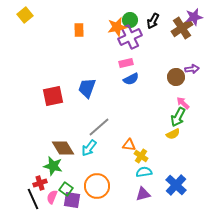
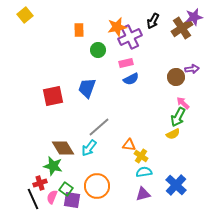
green circle: moved 32 px left, 30 px down
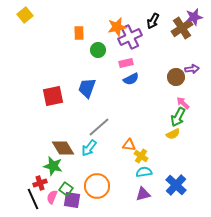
orange rectangle: moved 3 px down
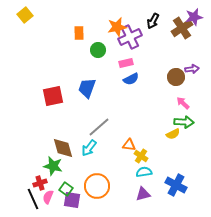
green arrow: moved 6 px right, 5 px down; rotated 114 degrees counterclockwise
brown diamond: rotated 15 degrees clockwise
blue cross: rotated 15 degrees counterclockwise
pink semicircle: moved 4 px left
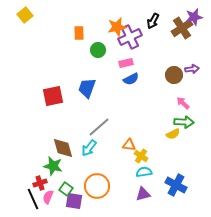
brown circle: moved 2 px left, 2 px up
purple square: moved 2 px right, 1 px down
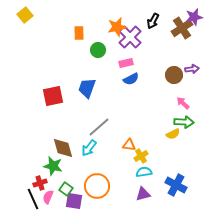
purple cross: rotated 20 degrees counterclockwise
yellow cross: rotated 24 degrees clockwise
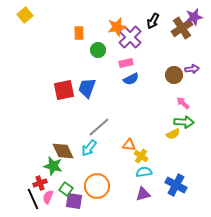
red square: moved 11 px right, 6 px up
brown diamond: moved 3 px down; rotated 10 degrees counterclockwise
yellow cross: rotated 24 degrees counterclockwise
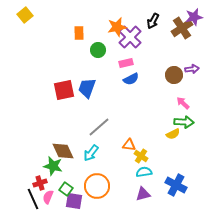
cyan arrow: moved 2 px right, 5 px down
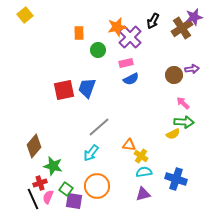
brown diamond: moved 29 px left, 5 px up; rotated 65 degrees clockwise
blue cross: moved 6 px up; rotated 10 degrees counterclockwise
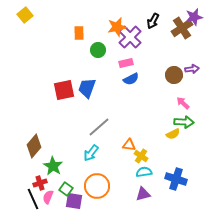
green star: rotated 18 degrees clockwise
